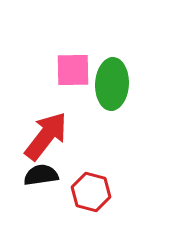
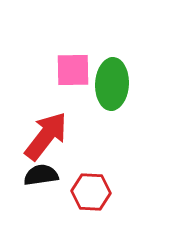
red hexagon: rotated 12 degrees counterclockwise
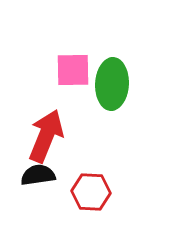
red arrow: rotated 16 degrees counterclockwise
black semicircle: moved 3 px left
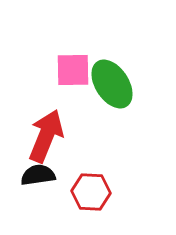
green ellipse: rotated 36 degrees counterclockwise
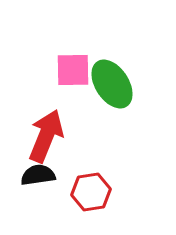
red hexagon: rotated 12 degrees counterclockwise
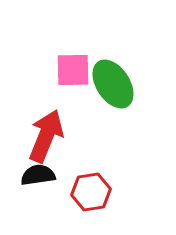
green ellipse: moved 1 px right
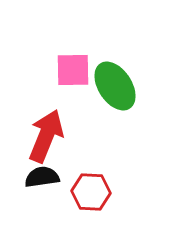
green ellipse: moved 2 px right, 2 px down
black semicircle: moved 4 px right, 2 px down
red hexagon: rotated 12 degrees clockwise
